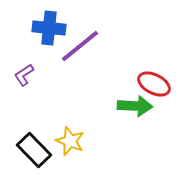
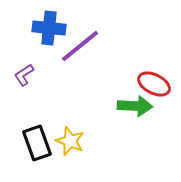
black rectangle: moved 3 px right, 7 px up; rotated 24 degrees clockwise
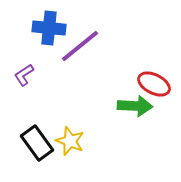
black rectangle: rotated 16 degrees counterclockwise
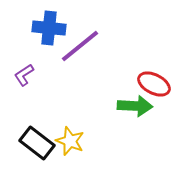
black rectangle: rotated 16 degrees counterclockwise
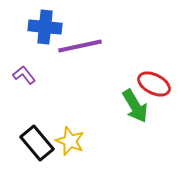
blue cross: moved 4 px left, 1 px up
purple line: rotated 27 degrees clockwise
purple L-shape: rotated 85 degrees clockwise
green arrow: rotated 56 degrees clockwise
black rectangle: rotated 12 degrees clockwise
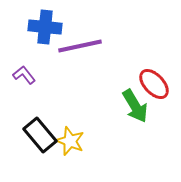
red ellipse: rotated 20 degrees clockwise
black rectangle: moved 3 px right, 8 px up
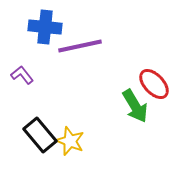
purple L-shape: moved 2 px left
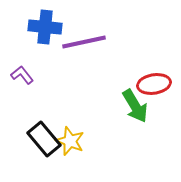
purple line: moved 4 px right, 4 px up
red ellipse: rotated 56 degrees counterclockwise
black rectangle: moved 4 px right, 4 px down
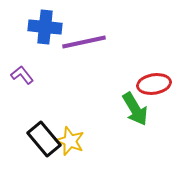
green arrow: moved 3 px down
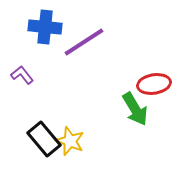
purple line: rotated 21 degrees counterclockwise
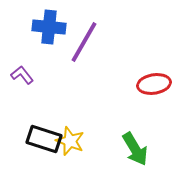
blue cross: moved 4 px right
purple line: rotated 27 degrees counterclockwise
green arrow: moved 40 px down
black rectangle: rotated 32 degrees counterclockwise
